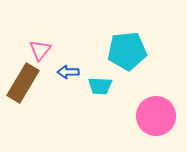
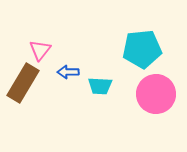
cyan pentagon: moved 15 px right, 2 px up
pink circle: moved 22 px up
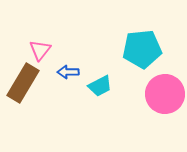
cyan trapezoid: rotated 30 degrees counterclockwise
pink circle: moved 9 px right
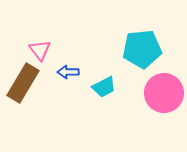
pink triangle: rotated 15 degrees counterclockwise
cyan trapezoid: moved 4 px right, 1 px down
pink circle: moved 1 px left, 1 px up
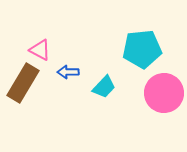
pink triangle: rotated 25 degrees counterclockwise
cyan trapezoid: rotated 20 degrees counterclockwise
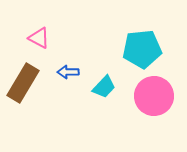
pink triangle: moved 1 px left, 12 px up
pink circle: moved 10 px left, 3 px down
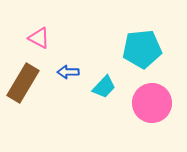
pink circle: moved 2 px left, 7 px down
